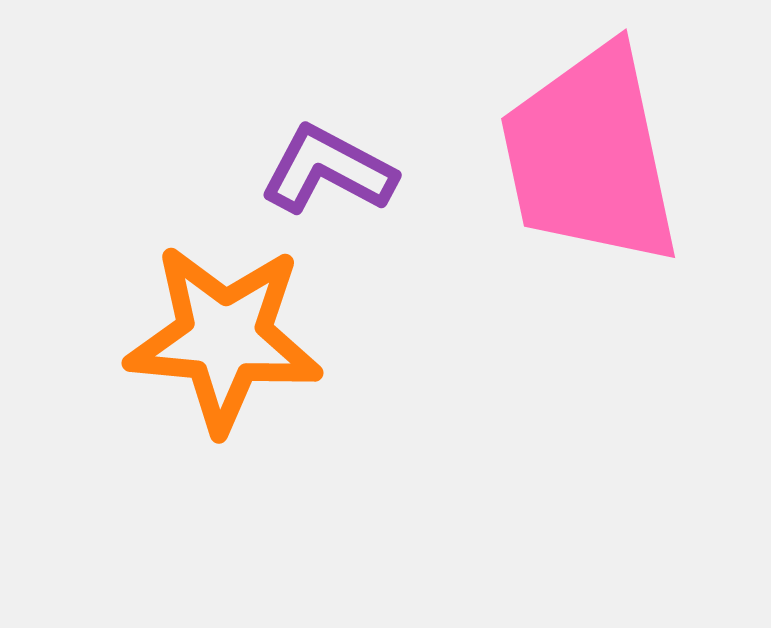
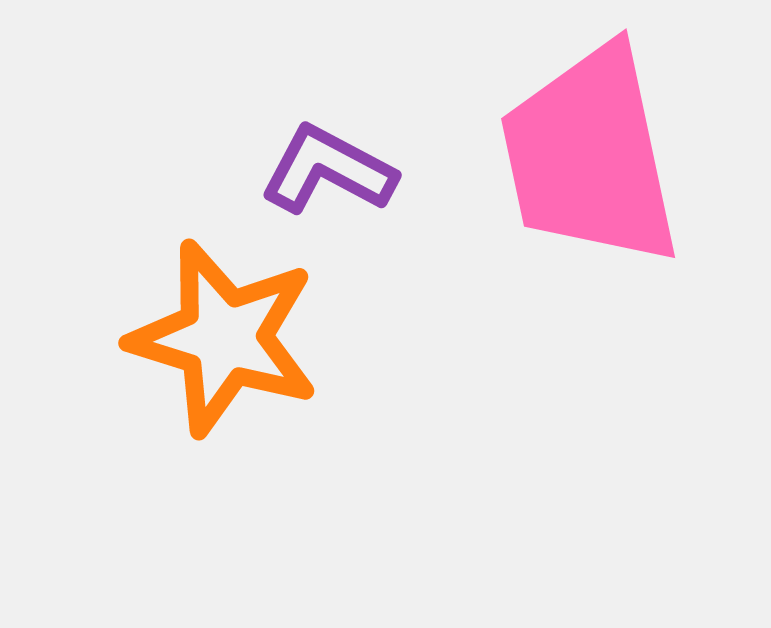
orange star: rotated 12 degrees clockwise
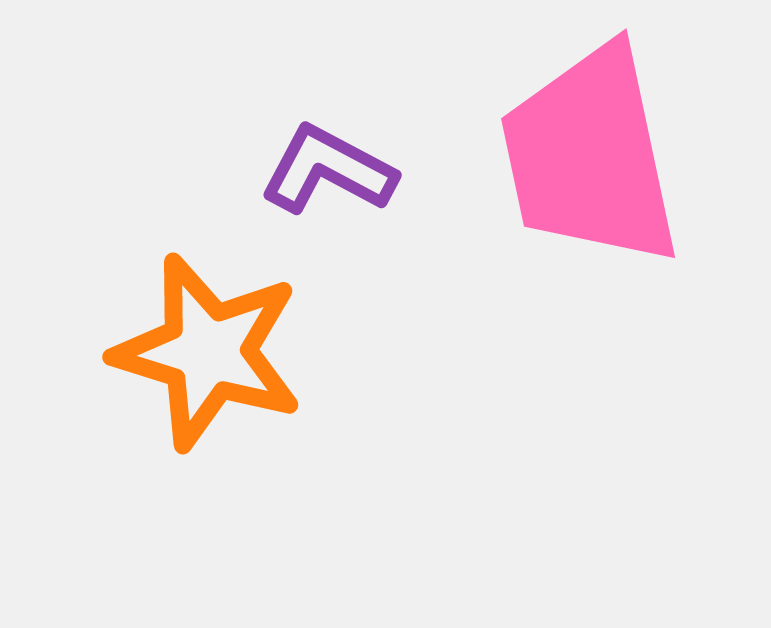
orange star: moved 16 px left, 14 px down
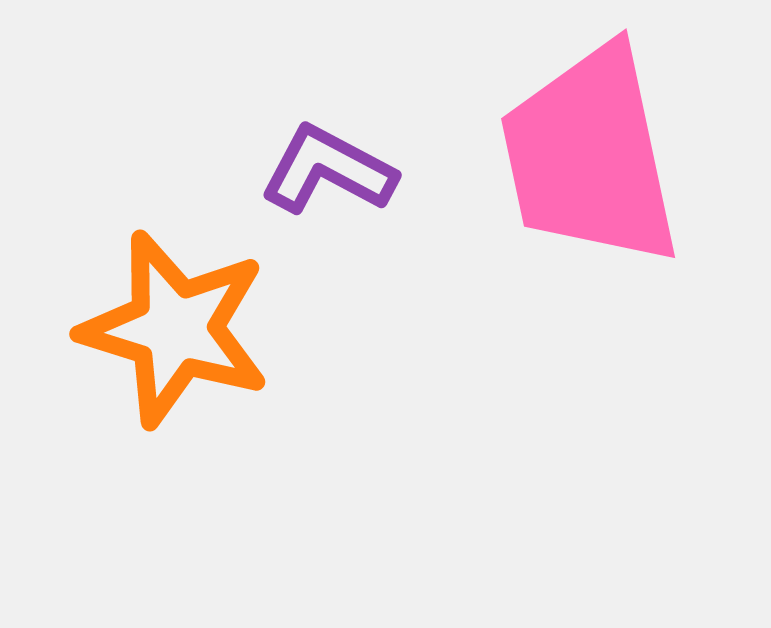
orange star: moved 33 px left, 23 px up
